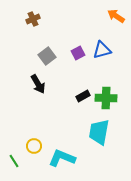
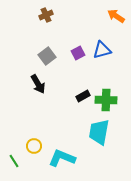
brown cross: moved 13 px right, 4 px up
green cross: moved 2 px down
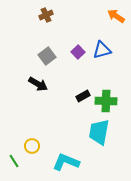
purple square: moved 1 px up; rotated 16 degrees counterclockwise
black arrow: rotated 30 degrees counterclockwise
green cross: moved 1 px down
yellow circle: moved 2 px left
cyan L-shape: moved 4 px right, 4 px down
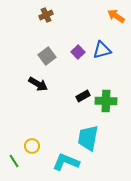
cyan trapezoid: moved 11 px left, 6 px down
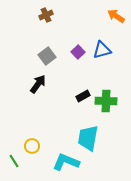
black arrow: rotated 84 degrees counterclockwise
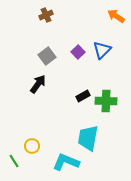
blue triangle: rotated 30 degrees counterclockwise
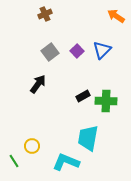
brown cross: moved 1 px left, 1 px up
purple square: moved 1 px left, 1 px up
gray square: moved 3 px right, 4 px up
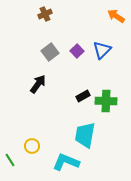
cyan trapezoid: moved 3 px left, 3 px up
green line: moved 4 px left, 1 px up
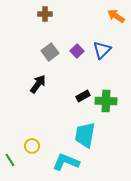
brown cross: rotated 24 degrees clockwise
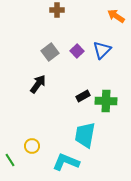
brown cross: moved 12 px right, 4 px up
